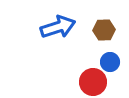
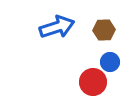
blue arrow: moved 1 px left
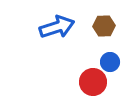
brown hexagon: moved 4 px up
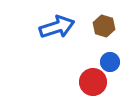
brown hexagon: rotated 20 degrees clockwise
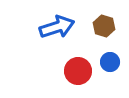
red circle: moved 15 px left, 11 px up
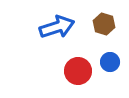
brown hexagon: moved 2 px up
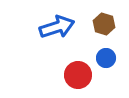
blue circle: moved 4 px left, 4 px up
red circle: moved 4 px down
